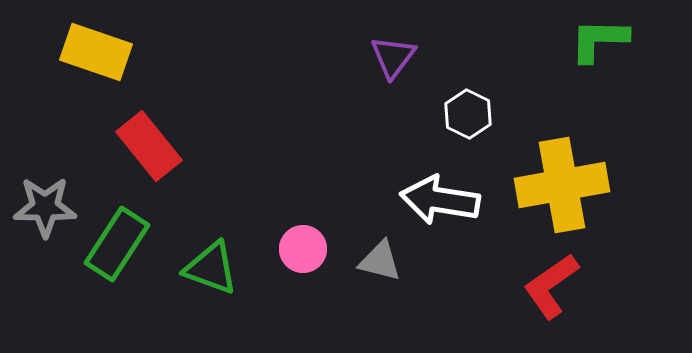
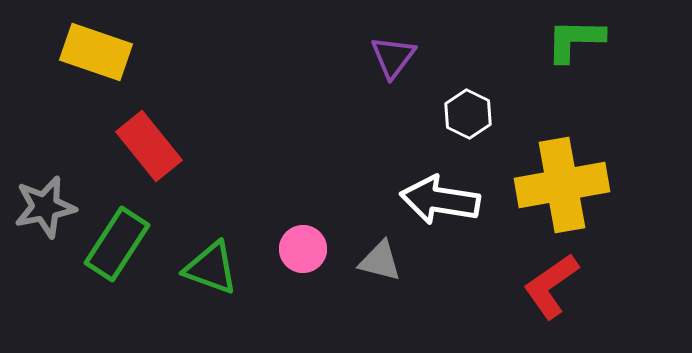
green L-shape: moved 24 px left
gray star: rotated 12 degrees counterclockwise
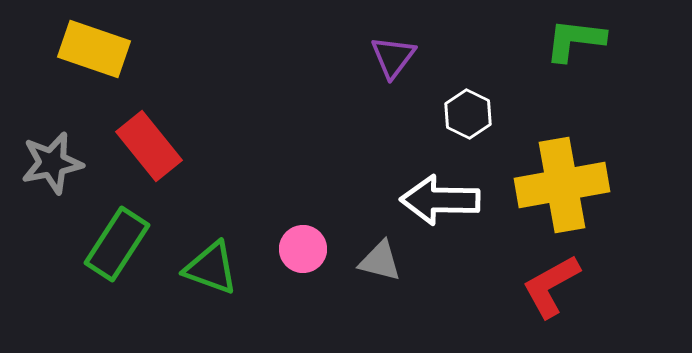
green L-shape: rotated 6 degrees clockwise
yellow rectangle: moved 2 px left, 3 px up
white arrow: rotated 8 degrees counterclockwise
gray star: moved 7 px right, 44 px up
red L-shape: rotated 6 degrees clockwise
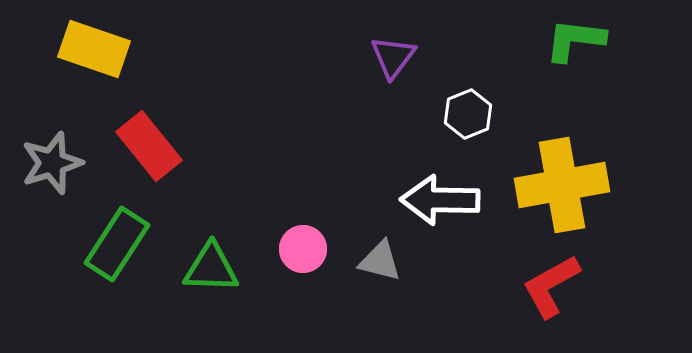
white hexagon: rotated 12 degrees clockwise
gray star: rotated 6 degrees counterclockwise
green triangle: rotated 18 degrees counterclockwise
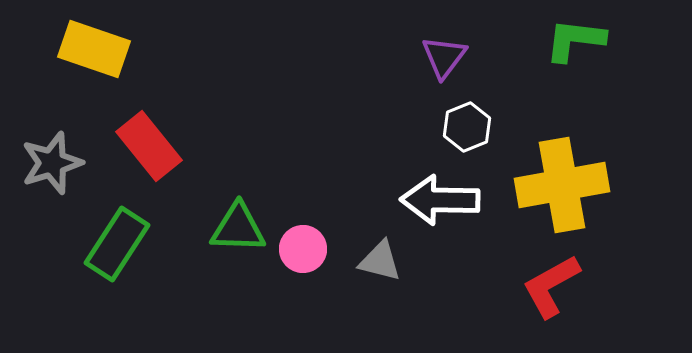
purple triangle: moved 51 px right
white hexagon: moved 1 px left, 13 px down
green triangle: moved 27 px right, 40 px up
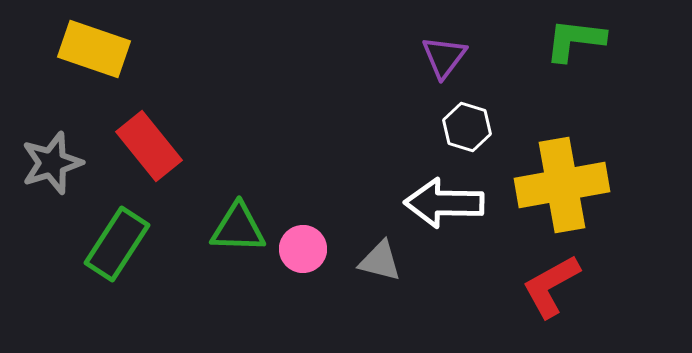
white hexagon: rotated 21 degrees counterclockwise
white arrow: moved 4 px right, 3 px down
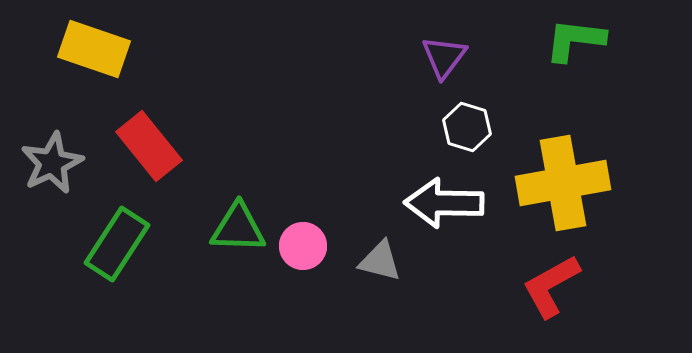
gray star: rotated 8 degrees counterclockwise
yellow cross: moved 1 px right, 2 px up
pink circle: moved 3 px up
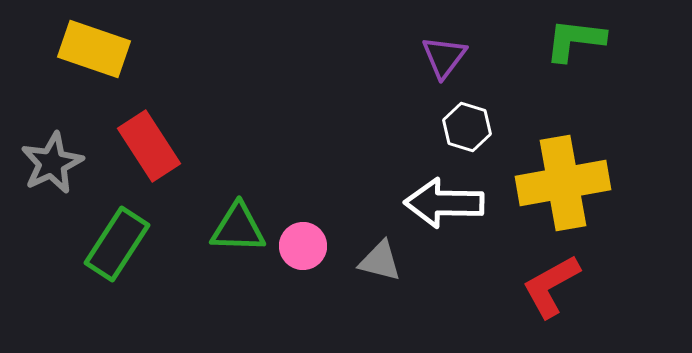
red rectangle: rotated 6 degrees clockwise
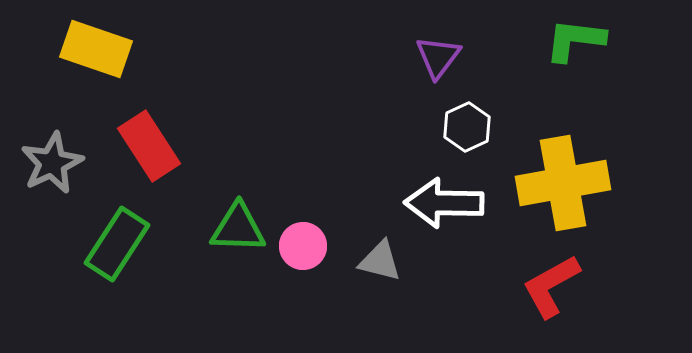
yellow rectangle: moved 2 px right
purple triangle: moved 6 px left
white hexagon: rotated 18 degrees clockwise
